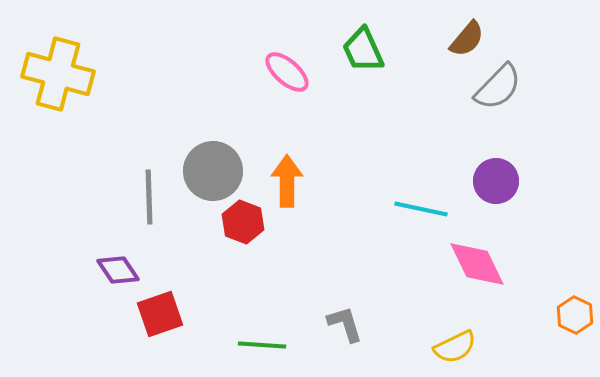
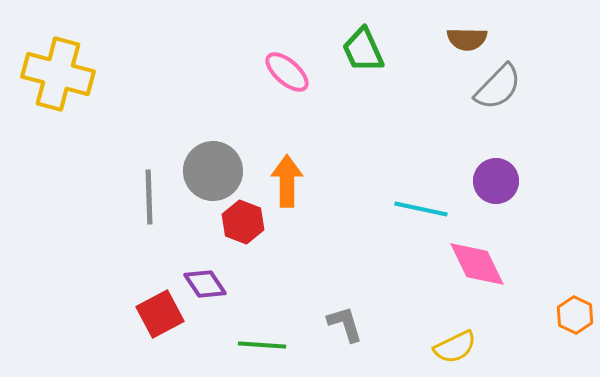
brown semicircle: rotated 51 degrees clockwise
purple diamond: moved 87 px right, 14 px down
red square: rotated 9 degrees counterclockwise
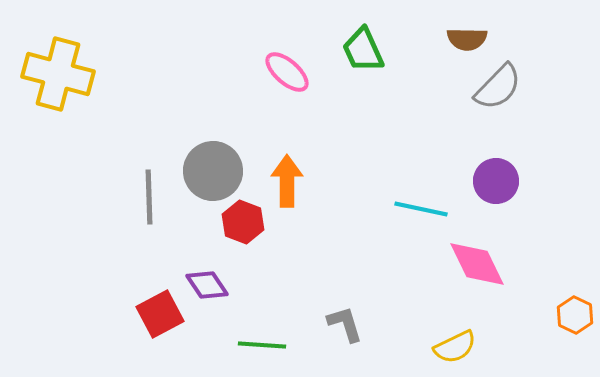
purple diamond: moved 2 px right, 1 px down
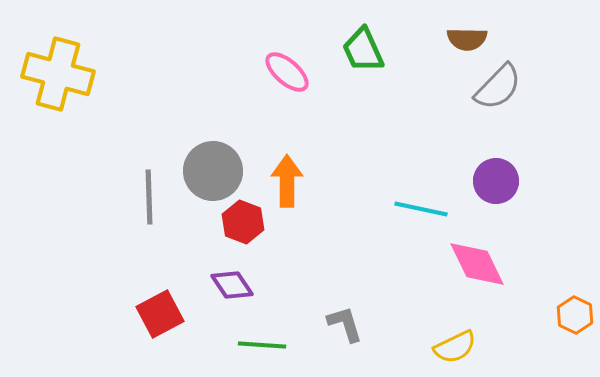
purple diamond: moved 25 px right
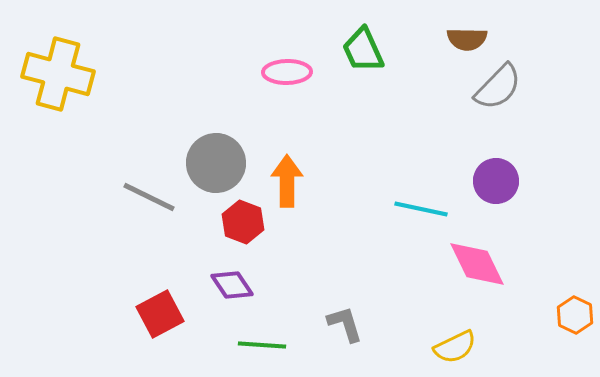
pink ellipse: rotated 42 degrees counterclockwise
gray circle: moved 3 px right, 8 px up
gray line: rotated 62 degrees counterclockwise
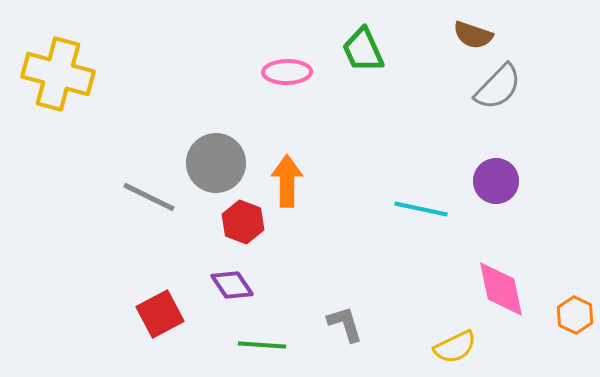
brown semicircle: moved 6 px right, 4 px up; rotated 18 degrees clockwise
pink diamond: moved 24 px right, 25 px down; rotated 14 degrees clockwise
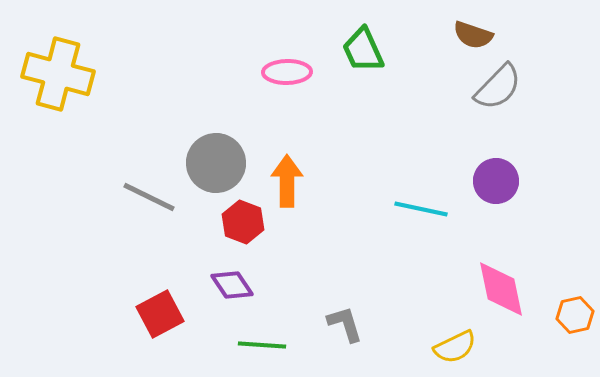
orange hexagon: rotated 21 degrees clockwise
